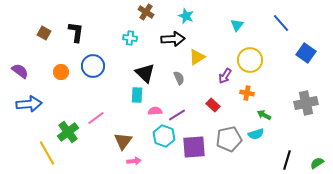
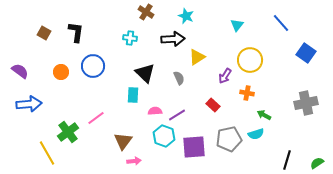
cyan rectangle: moved 4 px left
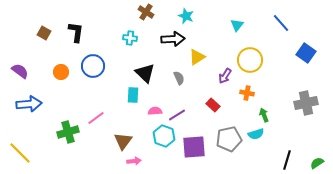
green arrow: rotated 40 degrees clockwise
green cross: rotated 20 degrees clockwise
yellow line: moved 27 px left; rotated 15 degrees counterclockwise
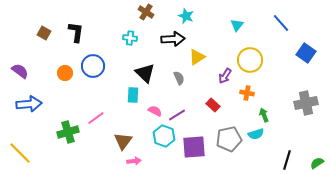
orange circle: moved 4 px right, 1 px down
pink semicircle: rotated 32 degrees clockwise
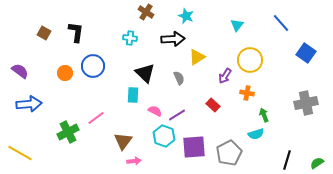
green cross: rotated 10 degrees counterclockwise
gray pentagon: moved 14 px down; rotated 15 degrees counterclockwise
yellow line: rotated 15 degrees counterclockwise
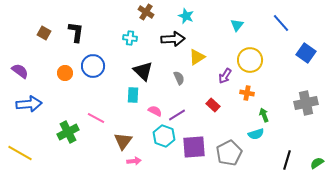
black triangle: moved 2 px left, 2 px up
pink line: rotated 66 degrees clockwise
